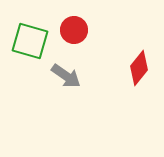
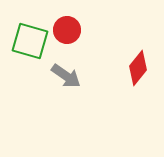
red circle: moved 7 px left
red diamond: moved 1 px left
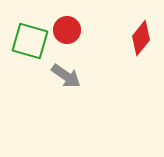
red diamond: moved 3 px right, 30 px up
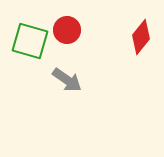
red diamond: moved 1 px up
gray arrow: moved 1 px right, 4 px down
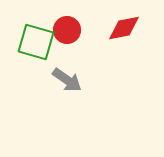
red diamond: moved 17 px left, 9 px up; rotated 40 degrees clockwise
green square: moved 6 px right, 1 px down
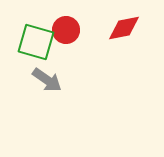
red circle: moved 1 px left
gray arrow: moved 20 px left
